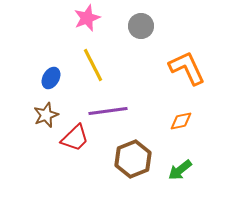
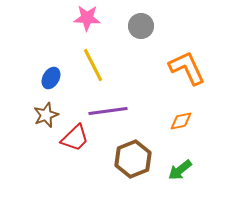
pink star: rotated 24 degrees clockwise
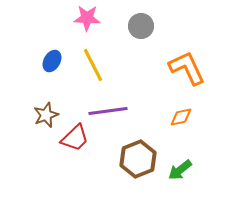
blue ellipse: moved 1 px right, 17 px up
orange diamond: moved 4 px up
brown hexagon: moved 5 px right
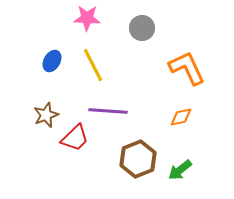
gray circle: moved 1 px right, 2 px down
purple line: rotated 12 degrees clockwise
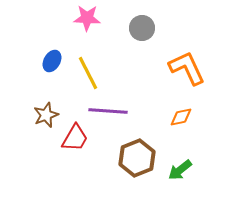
yellow line: moved 5 px left, 8 px down
red trapezoid: rotated 16 degrees counterclockwise
brown hexagon: moved 1 px left, 1 px up
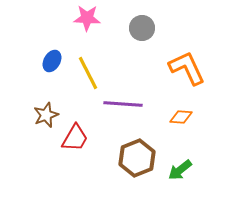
purple line: moved 15 px right, 7 px up
orange diamond: rotated 15 degrees clockwise
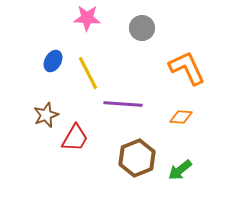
blue ellipse: moved 1 px right
